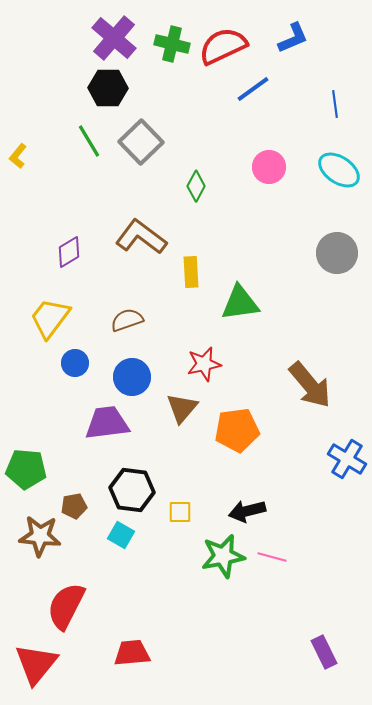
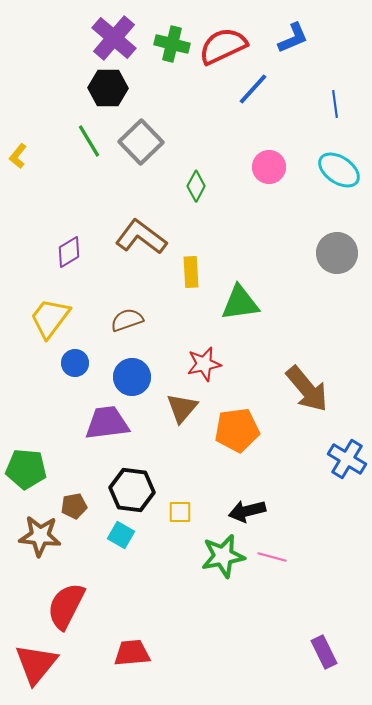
blue line at (253, 89): rotated 12 degrees counterclockwise
brown arrow at (310, 385): moved 3 px left, 4 px down
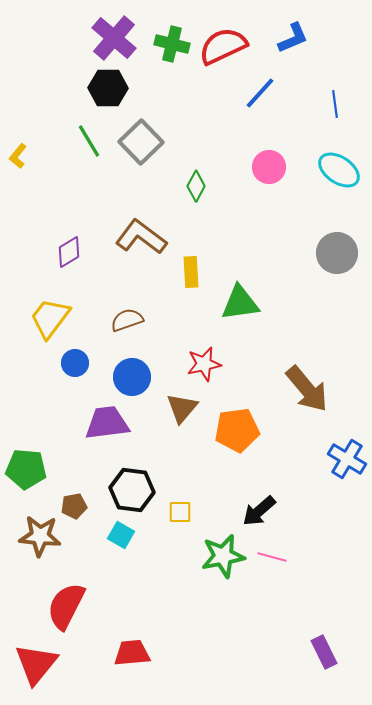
blue line at (253, 89): moved 7 px right, 4 px down
black arrow at (247, 511): moved 12 px right; rotated 27 degrees counterclockwise
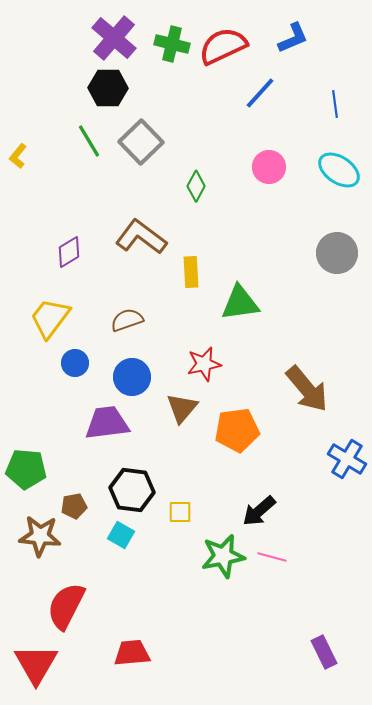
red triangle at (36, 664): rotated 9 degrees counterclockwise
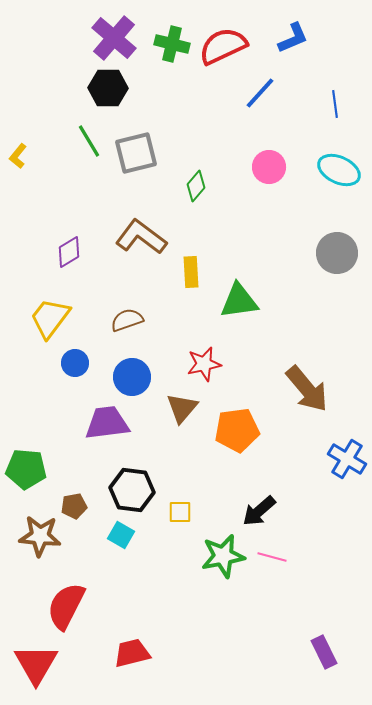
gray square at (141, 142): moved 5 px left, 11 px down; rotated 30 degrees clockwise
cyan ellipse at (339, 170): rotated 9 degrees counterclockwise
green diamond at (196, 186): rotated 12 degrees clockwise
green triangle at (240, 303): moved 1 px left, 2 px up
red trapezoid at (132, 653): rotated 9 degrees counterclockwise
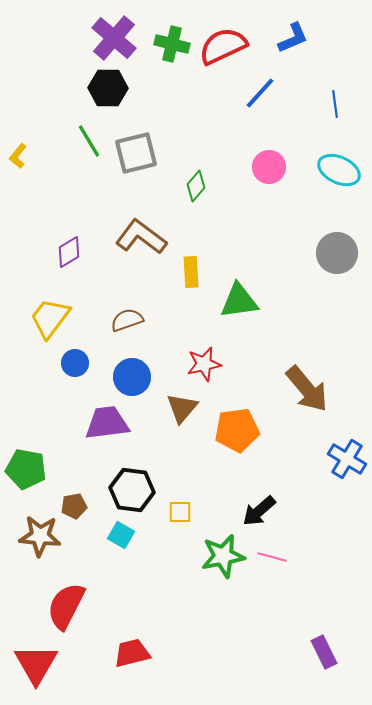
green pentagon at (26, 469): rotated 6 degrees clockwise
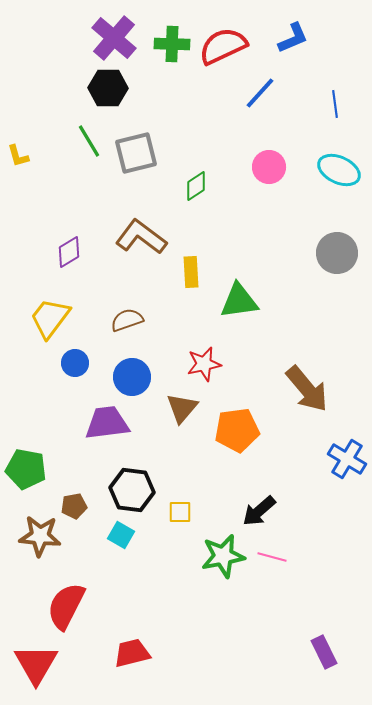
green cross at (172, 44): rotated 12 degrees counterclockwise
yellow L-shape at (18, 156): rotated 55 degrees counterclockwise
green diamond at (196, 186): rotated 16 degrees clockwise
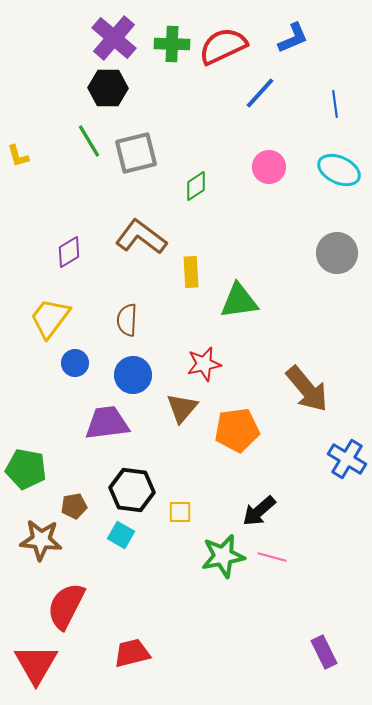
brown semicircle at (127, 320): rotated 68 degrees counterclockwise
blue circle at (132, 377): moved 1 px right, 2 px up
brown star at (40, 536): moved 1 px right, 4 px down
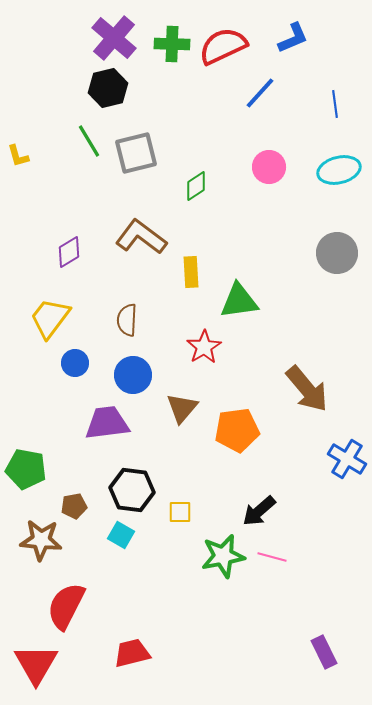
black hexagon at (108, 88): rotated 15 degrees counterclockwise
cyan ellipse at (339, 170): rotated 39 degrees counterclockwise
red star at (204, 364): moved 17 px up; rotated 20 degrees counterclockwise
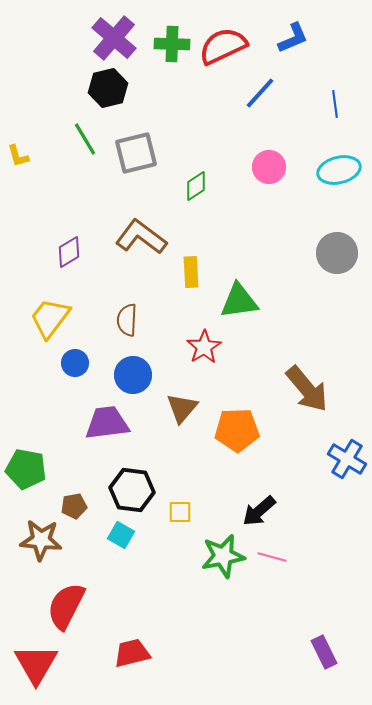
green line at (89, 141): moved 4 px left, 2 px up
orange pentagon at (237, 430): rotated 6 degrees clockwise
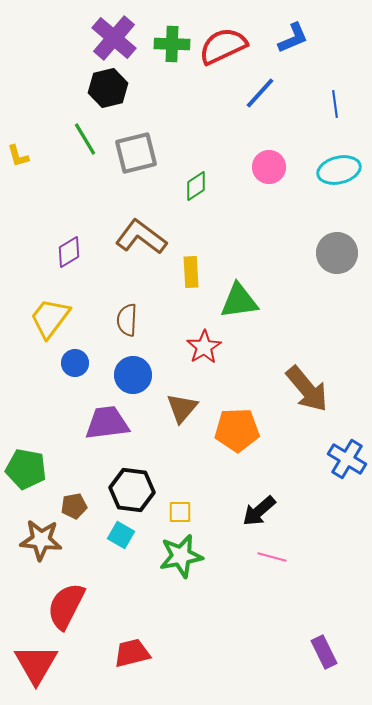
green star at (223, 556): moved 42 px left
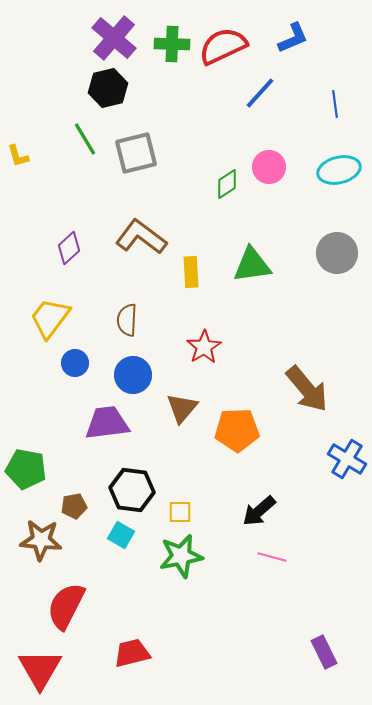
green diamond at (196, 186): moved 31 px right, 2 px up
purple diamond at (69, 252): moved 4 px up; rotated 12 degrees counterclockwise
green triangle at (239, 301): moved 13 px right, 36 px up
red triangle at (36, 664): moved 4 px right, 5 px down
